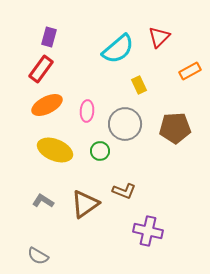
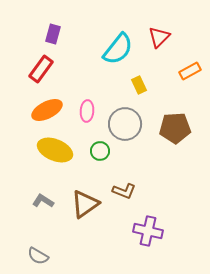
purple rectangle: moved 4 px right, 3 px up
cyan semicircle: rotated 12 degrees counterclockwise
orange ellipse: moved 5 px down
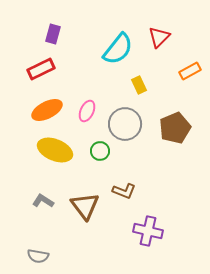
red rectangle: rotated 28 degrees clockwise
pink ellipse: rotated 20 degrees clockwise
brown pentagon: rotated 20 degrees counterclockwise
brown triangle: moved 2 px down; rotated 32 degrees counterclockwise
gray semicircle: rotated 20 degrees counterclockwise
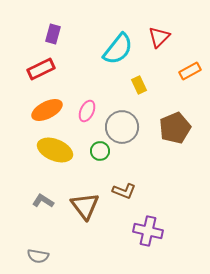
gray circle: moved 3 px left, 3 px down
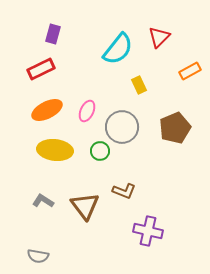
yellow ellipse: rotated 16 degrees counterclockwise
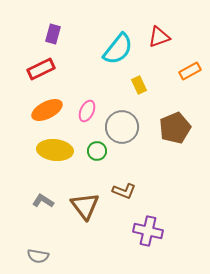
red triangle: rotated 25 degrees clockwise
green circle: moved 3 px left
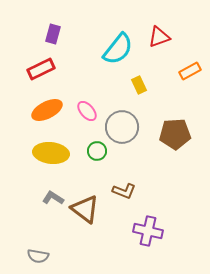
pink ellipse: rotated 65 degrees counterclockwise
brown pentagon: moved 6 px down; rotated 20 degrees clockwise
yellow ellipse: moved 4 px left, 3 px down
gray L-shape: moved 10 px right, 3 px up
brown triangle: moved 3 px down; rotated 16 degrees counterclockwise
